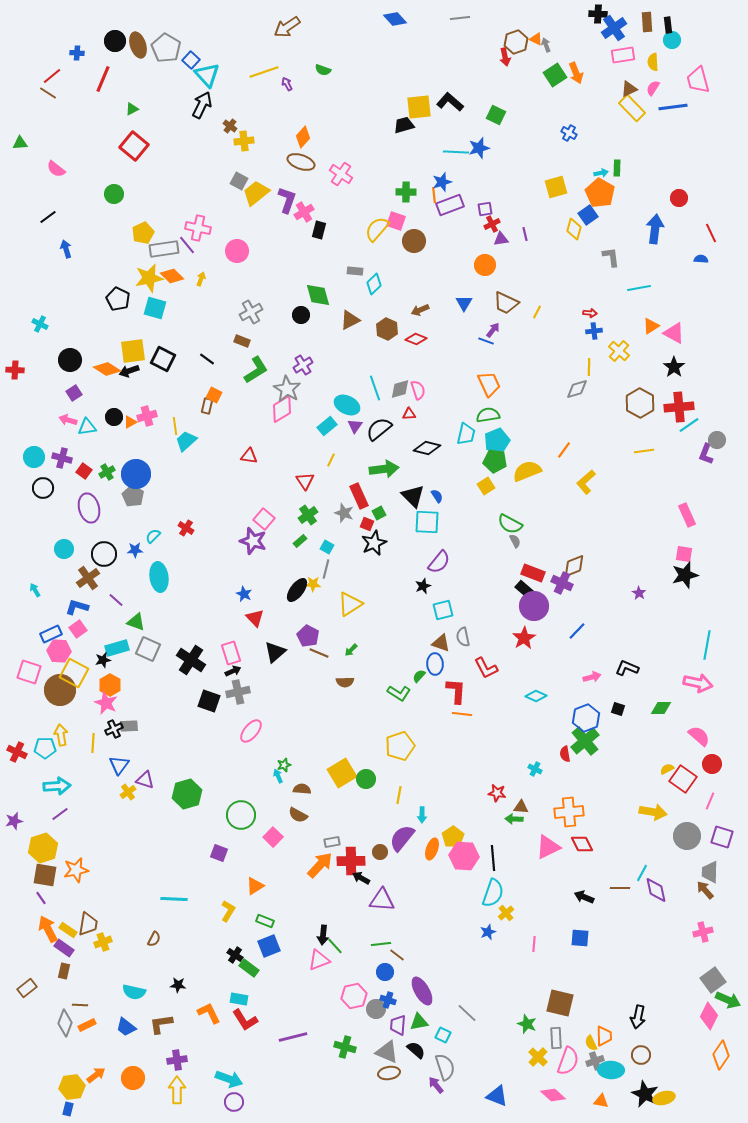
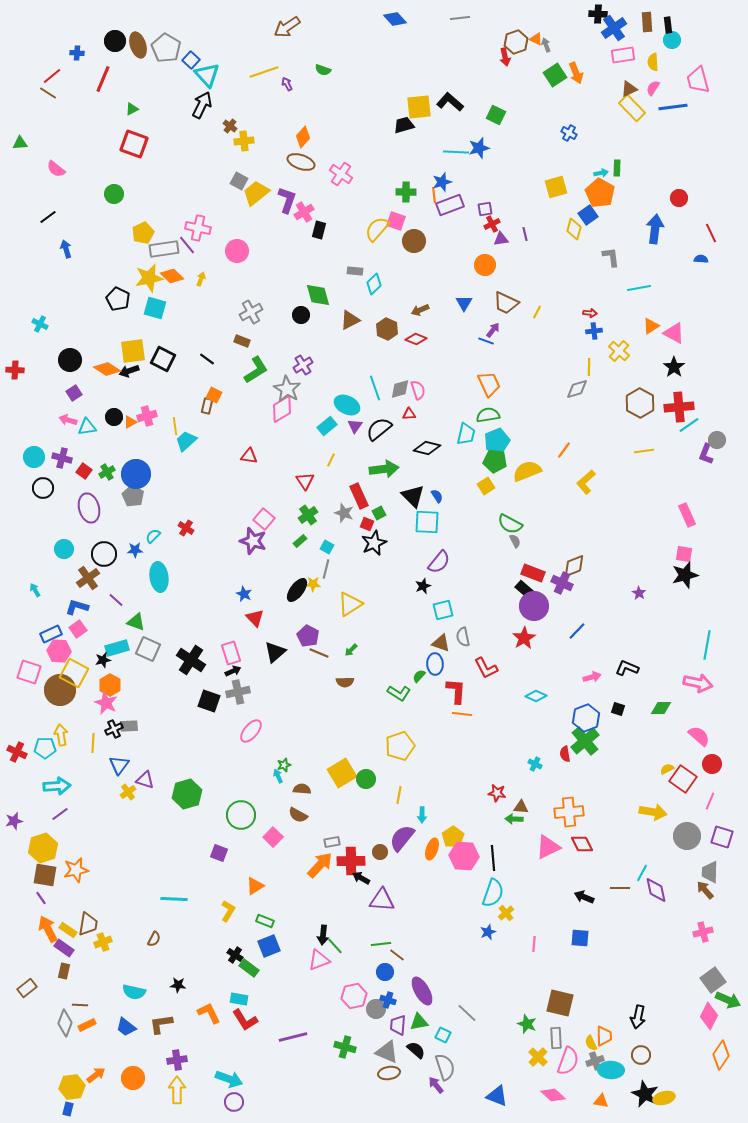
red square at (134, 146): moved 2 px up; rotated 20 degrees counterclockwise
cyan cross at (535, 769): moved 5 px up
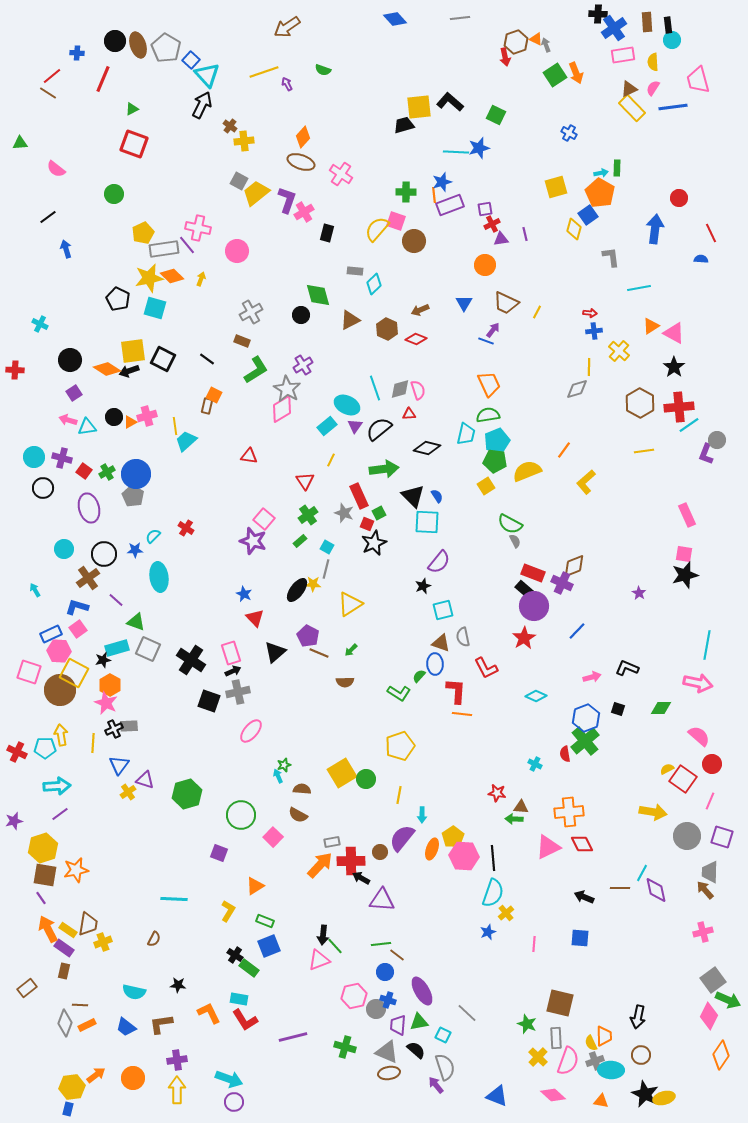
black rectangle at (319, 230): moved 8 px right, 3 px down
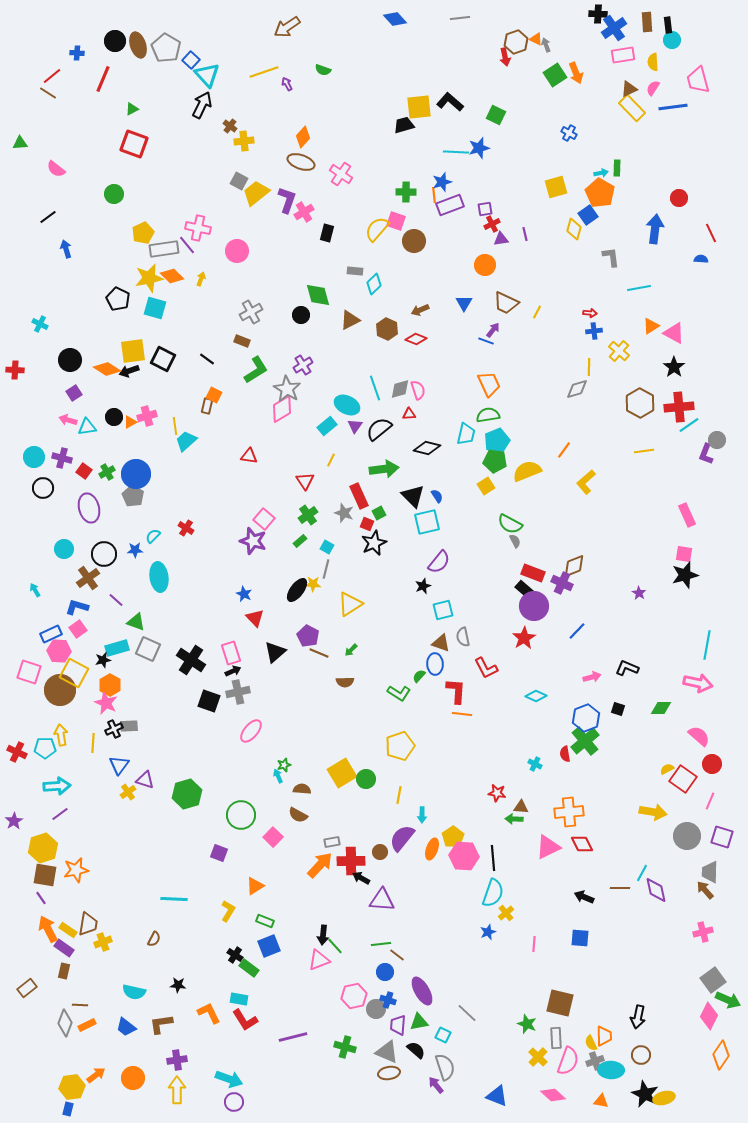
cyan square at (427, 522): rotated 16 degrees counterclockwise
purple star at (14, 821): rotated 18 degrees counterclockwise
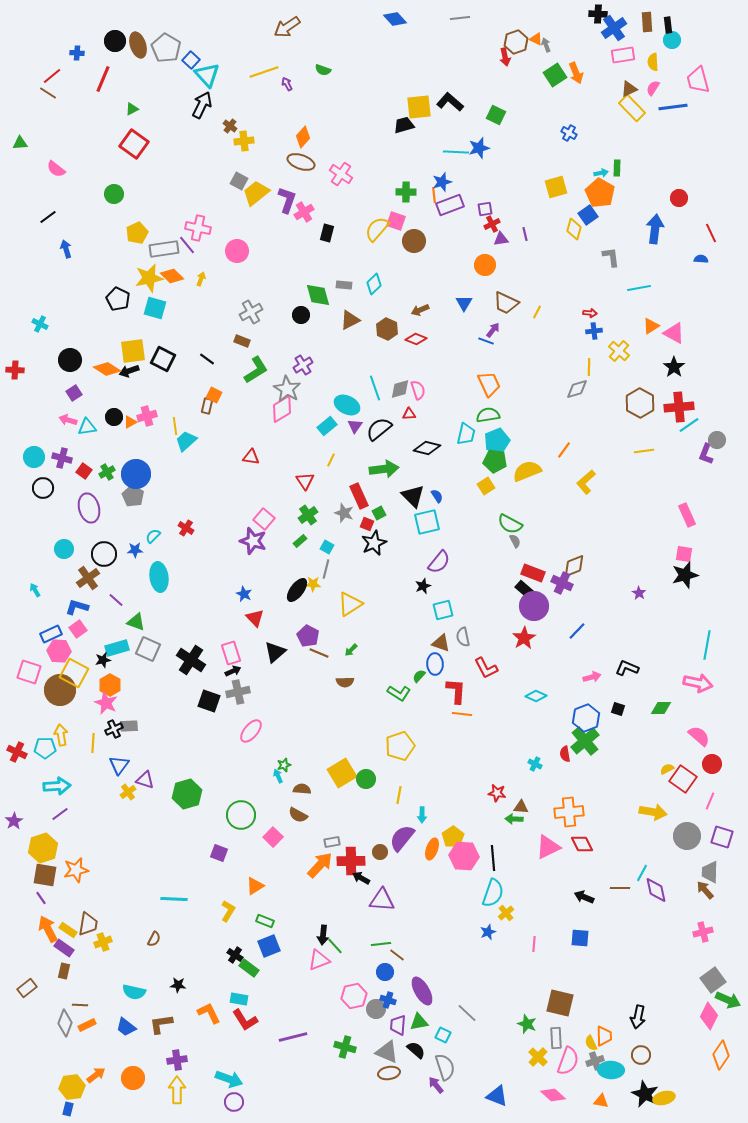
red square at (134, 144): rotated 16 degrees clockwise
yellow pentagon at (143, 233): moved 6 px left
gray rectangle at (355, 271): moved 11 px left, 14 px down
red triangle at (249, 456): moved 2 px right, 1 px down
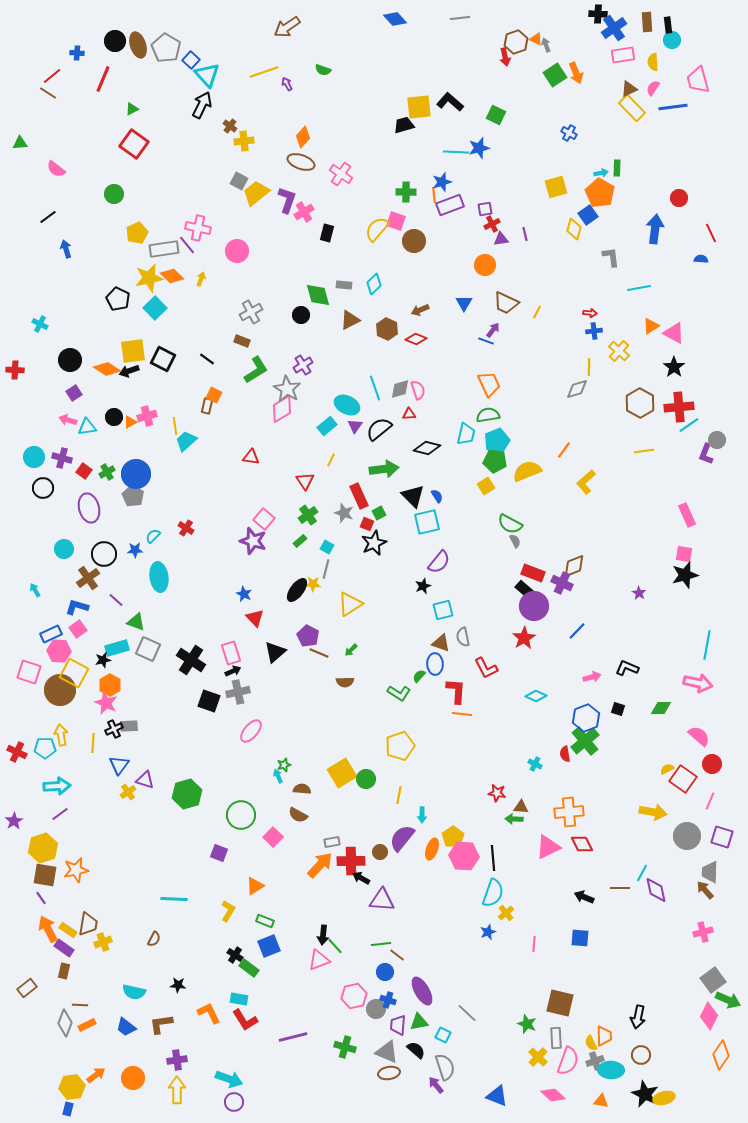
cyan square at (155, 308): rotated 30 degrees clockwise
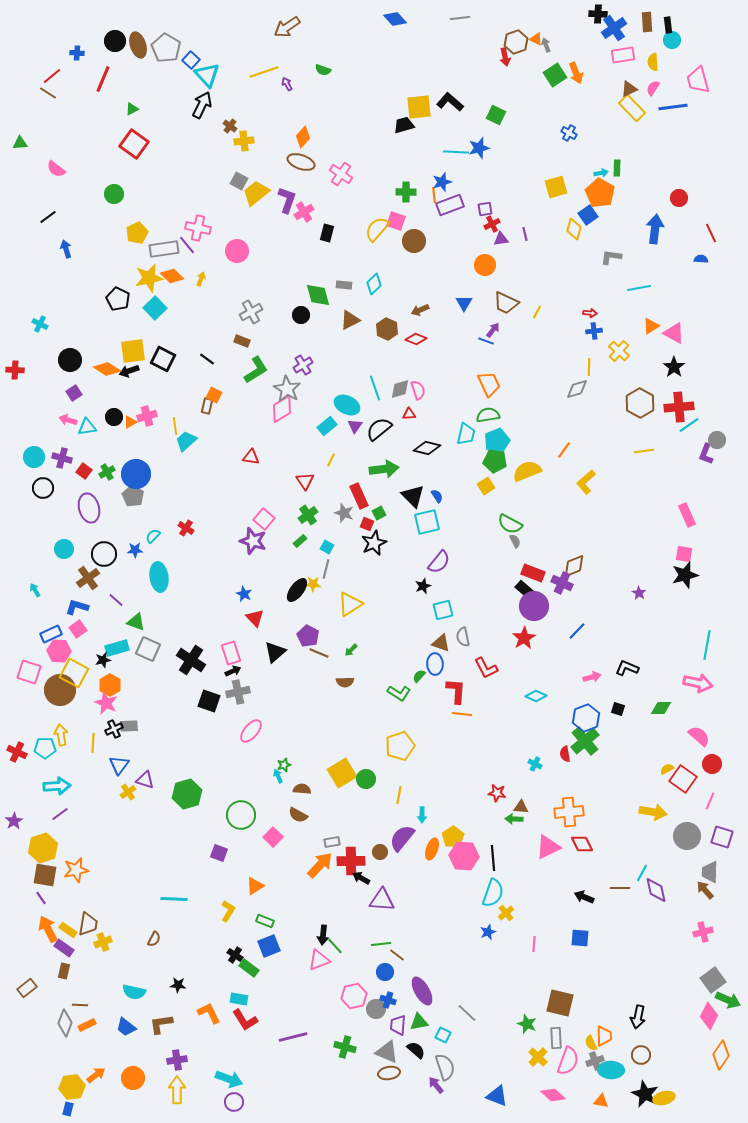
gray L-shape at (611, 257): rotated 75 degrees counterclockwise
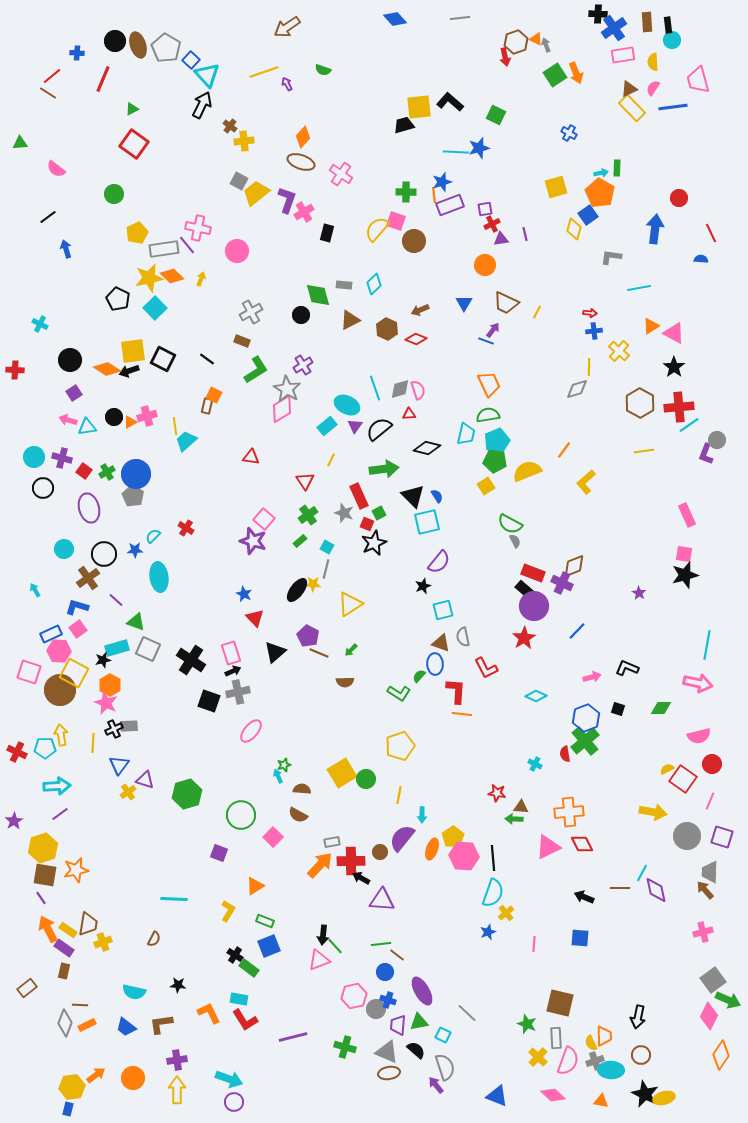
pink semicircle at (699, 736): rotated 125 degrees clockwise
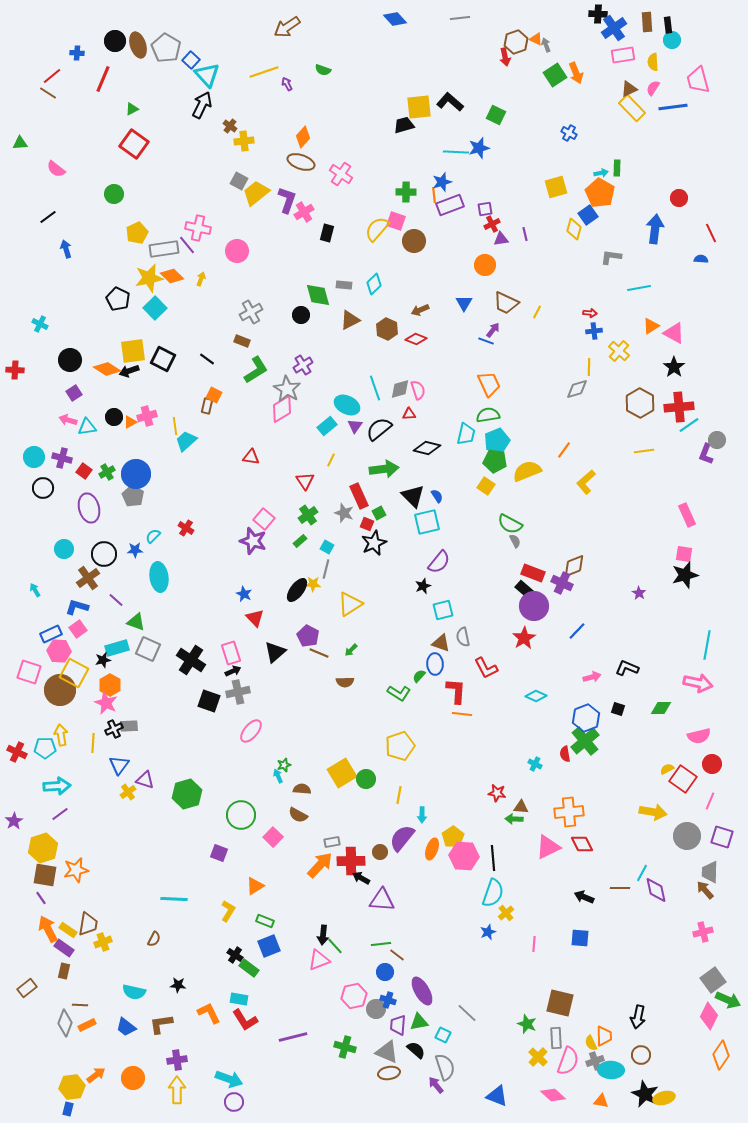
yellow square at (486, 486): rotated 24 degrees counterclockwise
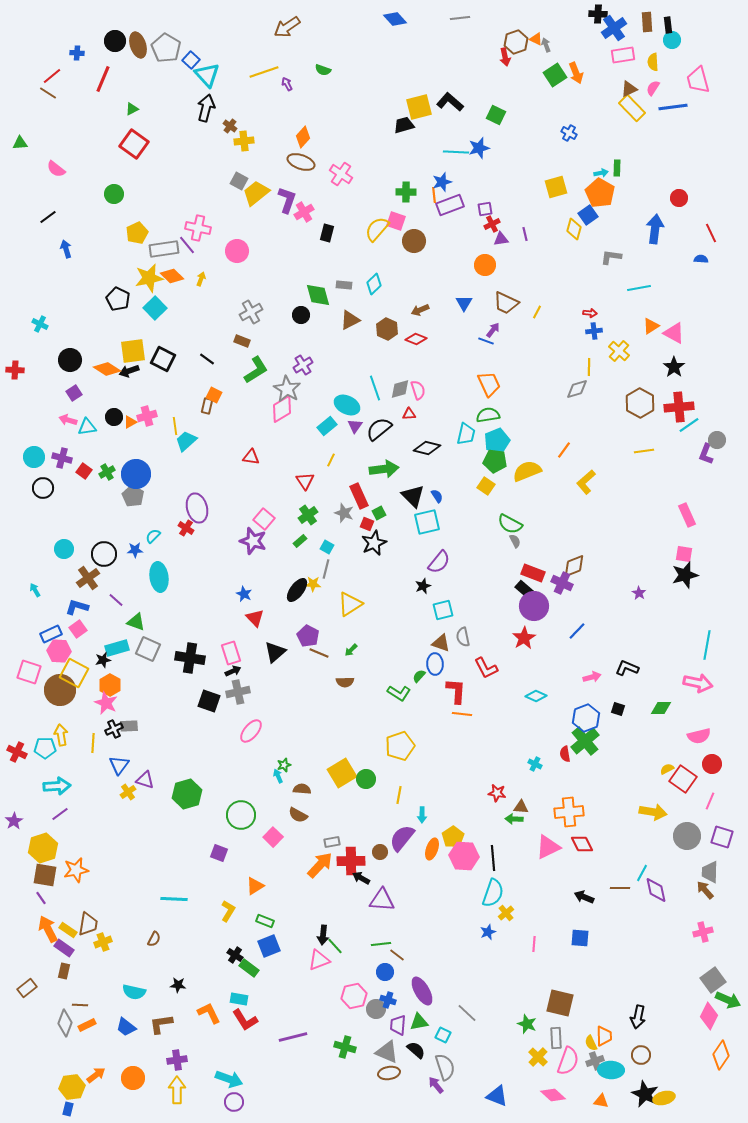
black arrow at (202, 105): moved 4 px right, 3 px down; rotated 12 degrees counterclockwise
yellow square at (419, 107): rotated 8 degrees counterclockwise
purple ellipse at (89, 508): moved 108 px right
black cross at (191, 660): moved 1 px left, 2 px up; rotated 24 degrees counterclockwise
